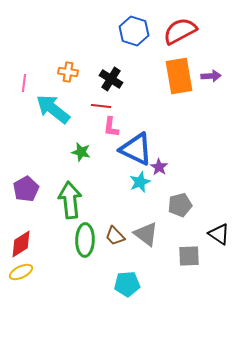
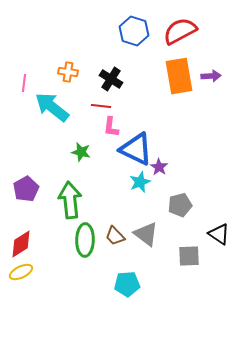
cyan arrow: moved 1 px left, 2 px up
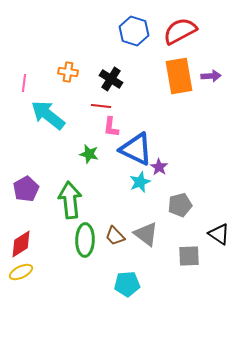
cyan arrow: moved 4 px left, 8 px down
green star: moved 8 px right, 2 px down
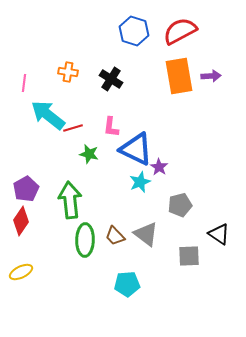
red line: moved 28 px left, 22 px down; rotated 24 degrees counterclockwise
red diamond: moved 23 px up; rotated 24 degrees counterclockwise
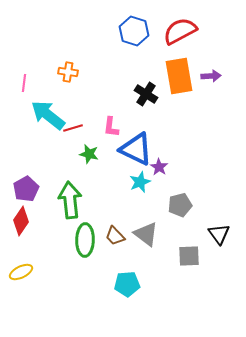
black cross: moved 35 px right, 15 px down
black triangle: rotated 20 degrees clockwise
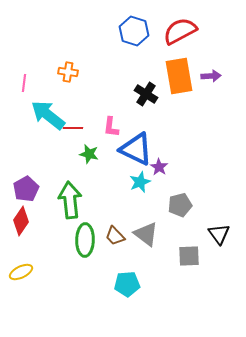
red line: rotated 18 degrees clockwise
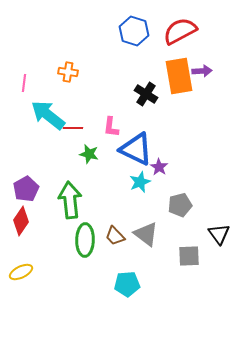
purple arrow: moved 9 px left, 5 px up
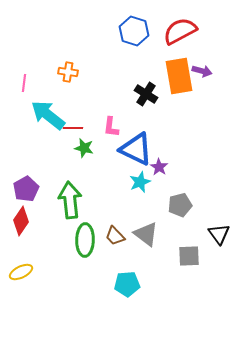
purple arrow: rotated 18 degrees clockwise
green star: moved 5 px left, 6 px up
